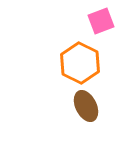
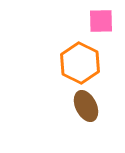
pink square: rotated 20 degrees clockwise
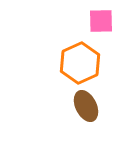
orange hexagon: rotated 9 degrees clockwise
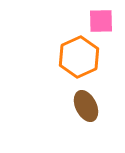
orange hexagon: moved 1 px left, 6 px up
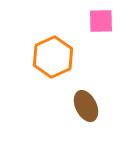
orange hexagon: moved 26 px left
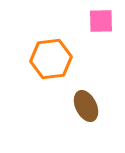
orange hexagon: moved 2 px left, 2 px down; rotated 18 degrees clockwise
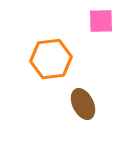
brown ellipse: moved 3 px left, 2 px up
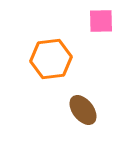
brown ellipse: moved 6 px down; rotated 12 degrees counterclockwise
